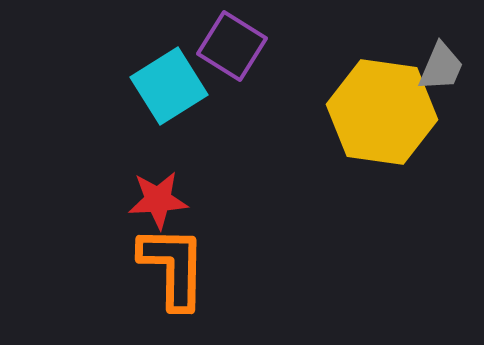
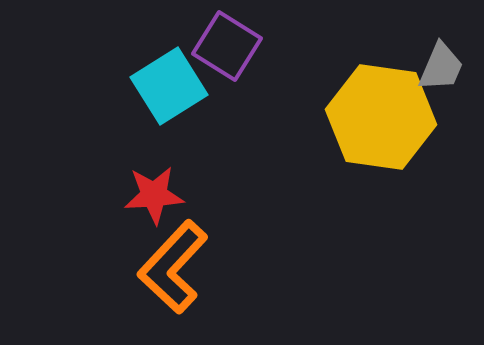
purple square: moved 5 px left
yellow hexagon: moved 1 px left, 5 px down
red star: moved 4 px left, 5 px up
orange L-shape: rotated 138 degrees counterclockwise
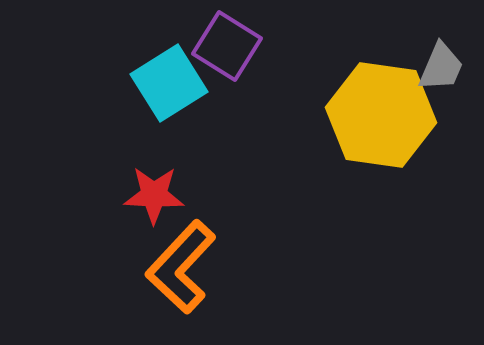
cyan square: moved 3 px up
yellow hexagon: moved 2 px up
red star: rotated 6 degrees clockwise
orange L-shape: moved 8 px right
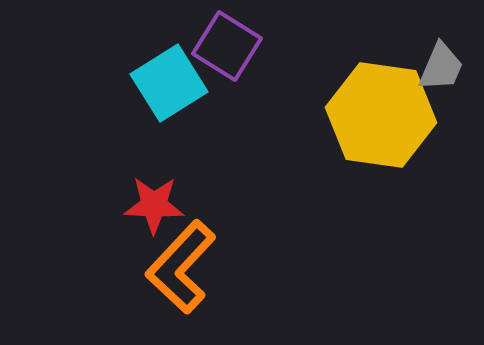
red star: moved 10 px down
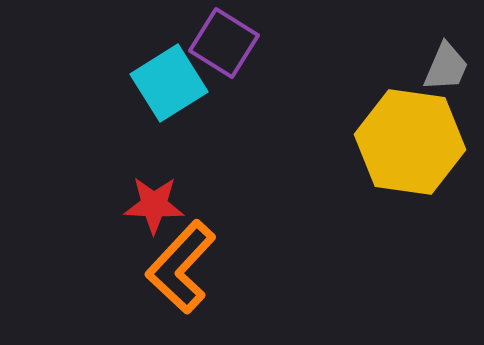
purple square: moved 3 px left, 3 px up
gray trapezoid: moved 5 px right
yellow hexagon: moved 29 px right, 27 px down
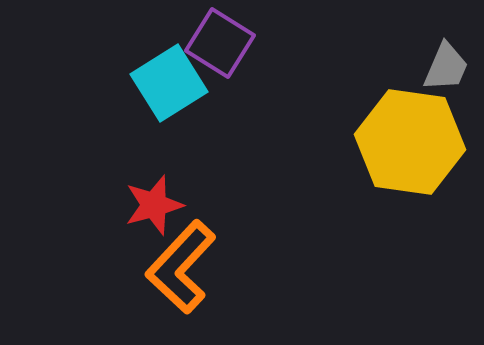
purple square: moved 4 px left
red star: rotated 18 degrees counterclockwise
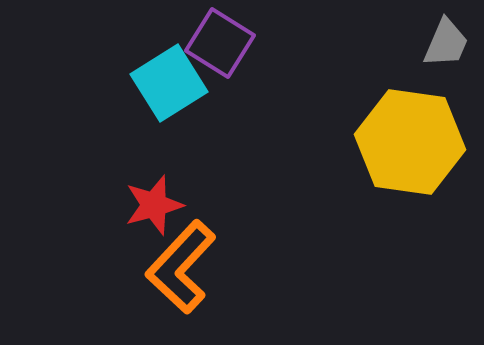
gray trapezoid: moved 24 px up
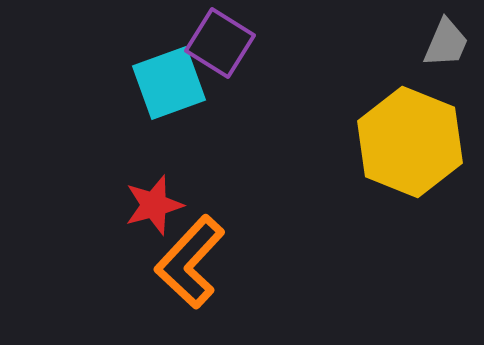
cyan square: rotated 12 degrees clockwise
yellow hexagon: rotated 14 degrees clockwise
orange L-shape: moved 9 px right, 5 px up
